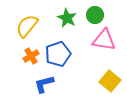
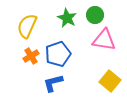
yellow semicircle: rotated 15 degrees counterclockwise
blue L-shape: moved 9 px right, 1 px up
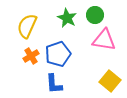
blue L-shape: moved 1 px right, 1 px down; rotated 80 degrees counterclockwise
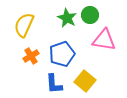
green circle: moved 5 px left
yellow semicircle: moved 3 px left, 1 px up
blue pentagon: moved 4 px right
yellow square: moved 25 px left
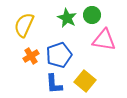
green circle: moved 2 px right
blue pentagon: moved 3 px left, 1 px down
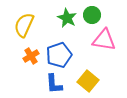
yellow square: moved 3 px right
